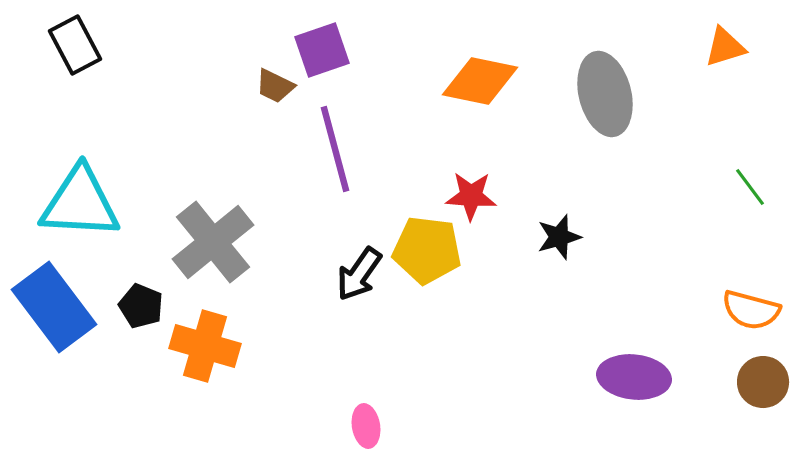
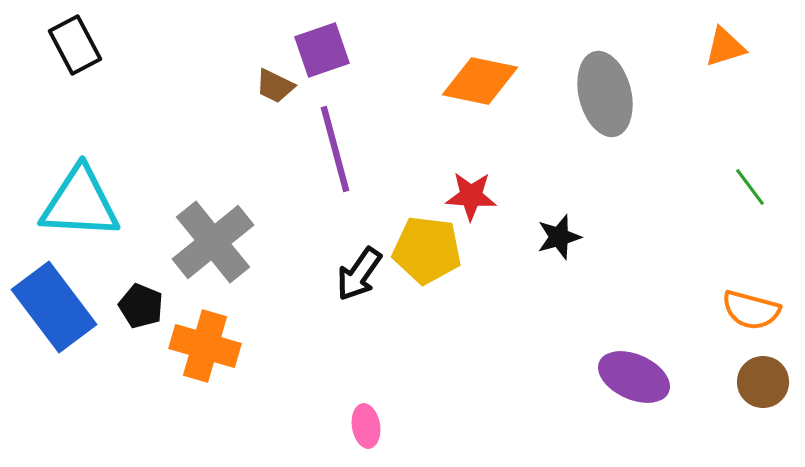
purple ellipse: rotated 18 degrees clockwise
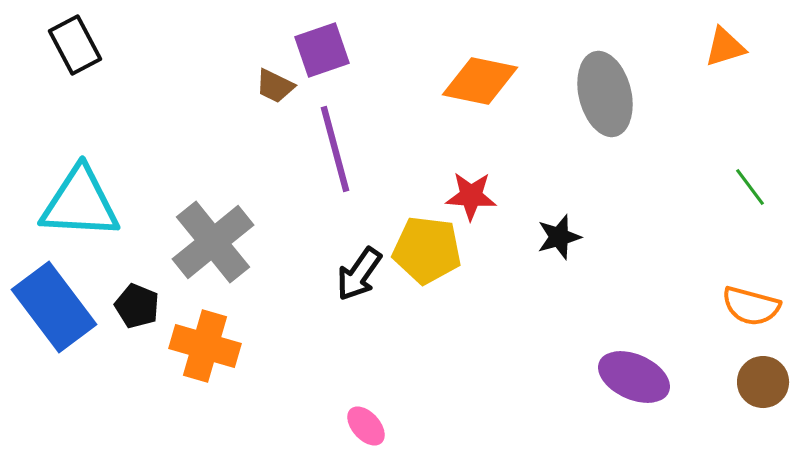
black pentagon: moved 4 px left
orange semicircle: moved 4 px up
pink ellipse: rotated 33 degrees counterclockwise
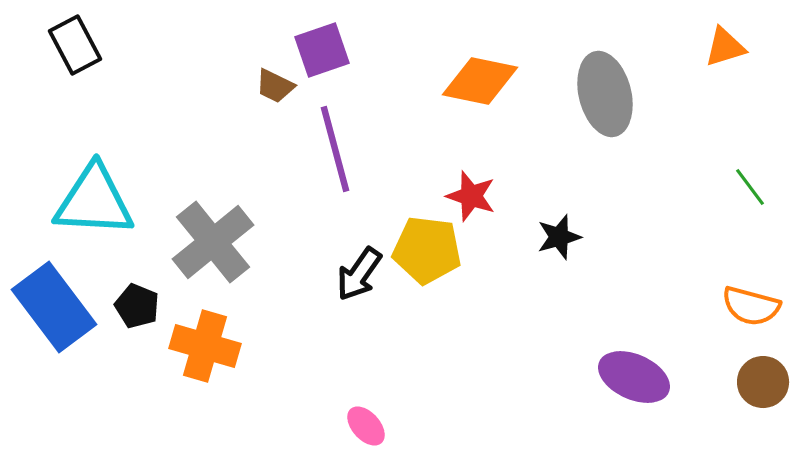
red star: rotated 15 degrees clockwise
cyan triangle: moved 14 px right, 2 px up
